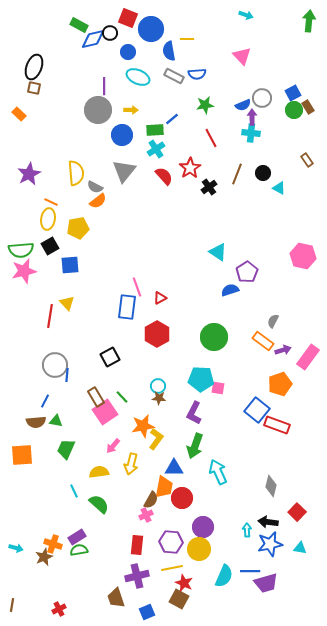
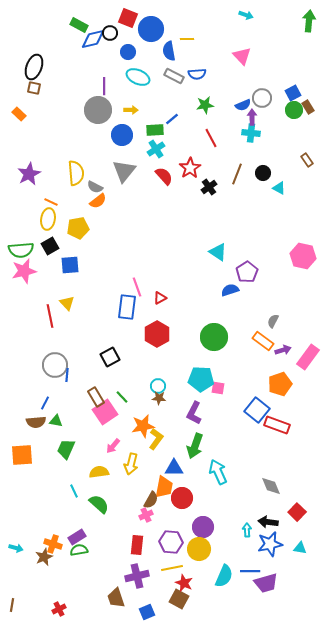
red line at (50, 316): rotated 20 degrees counterclockwise
blue line at (45, 401): moved 2 px down
gray diamond at (271, 486): rotated 35 degrees counterclockwise
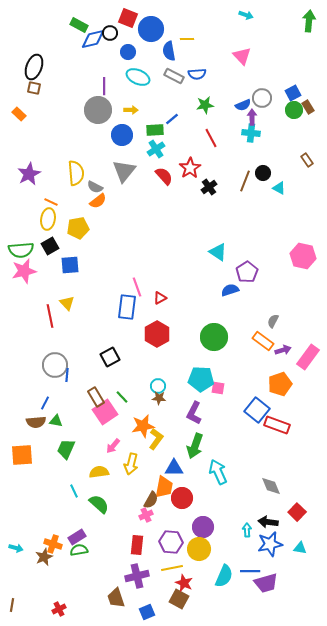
brown line at (237, 174): moved 8 px right, 7 px down
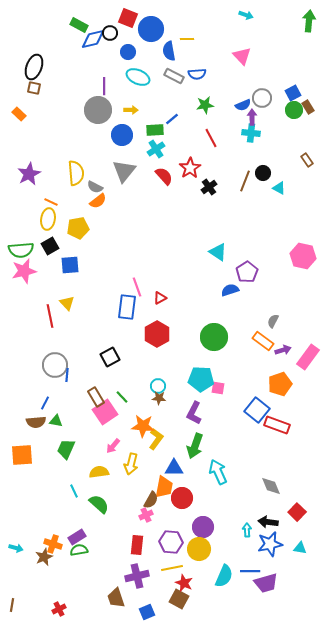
orange star at (143, 426): rotated 15 degrees clockwise
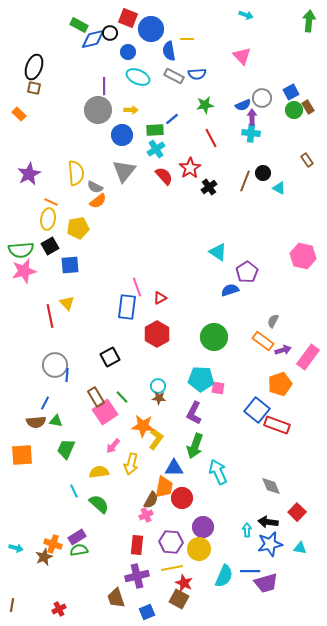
blue square at (293, 93): moved 2 px left, 1 px up
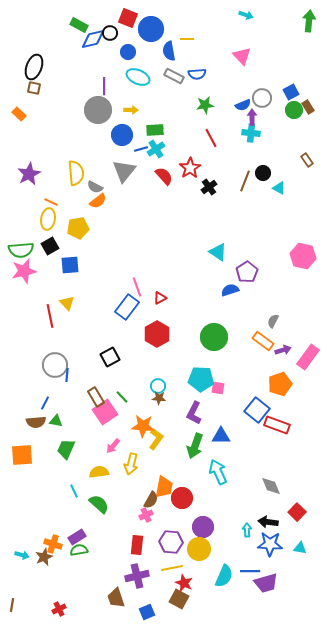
blue line at (172, 119): moved 31 px left, 30 px down; rotated 24 degrees clockwise
blue rectangle at (127, 307): rotated 30 degrees clockwise
blue triangle at (174, 468): moved 47 px right, 32 px up
blue star at (270, 544): rotated 15 degrees clockwise
cyan arrow at (16, 548): moved 6 px right, 7 px down
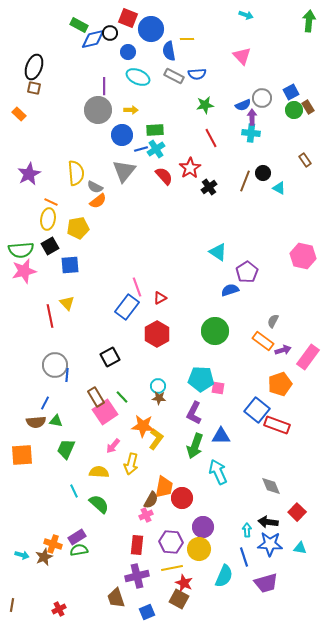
brown rectangle at (307, 160): moved 2 px left
green circle at (214, 337): moved 1 px right, 6 px up
yellow semicircle at (99, 472): rotated 12 degrees clockwise
blue line at (250, 571): moved 6 px left, 14 px up; rotated 72 degrees clockwise
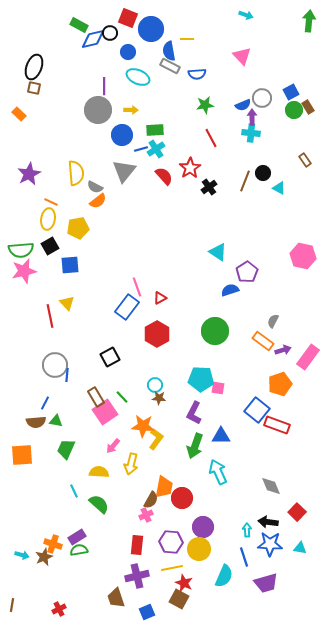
gray rectangle at (174, 76): moved 4 px left, 10 px up
cyan circle at (158, 386): moved 3 px left, 1 px up
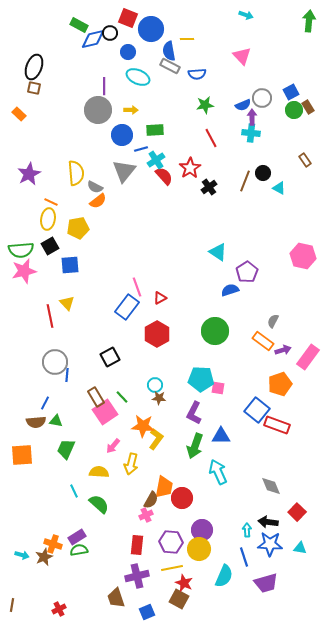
cyan cross at (156, 149): moved 11 px down
gray circle at (55, 365): moved 3 px up
purple circle at (203, 527): moved 1 px left, 3 px down
